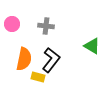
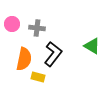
gray cross: moved 9 px left, 2 px down
black L-shape: moved 2 px right, 6 px up
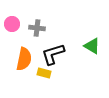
black L-shape: rotated 145 degrees counterclockwise
yellow rectangle: moved 6 px right, 4 px up
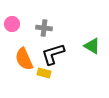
gray cross: moved 7 px right
orange semicircle: rotated 145 degrees clockwise
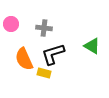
pink circle: moved 1 px left
